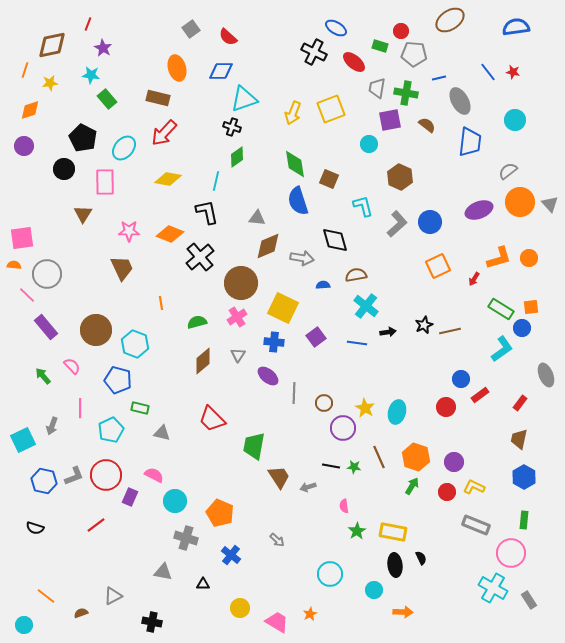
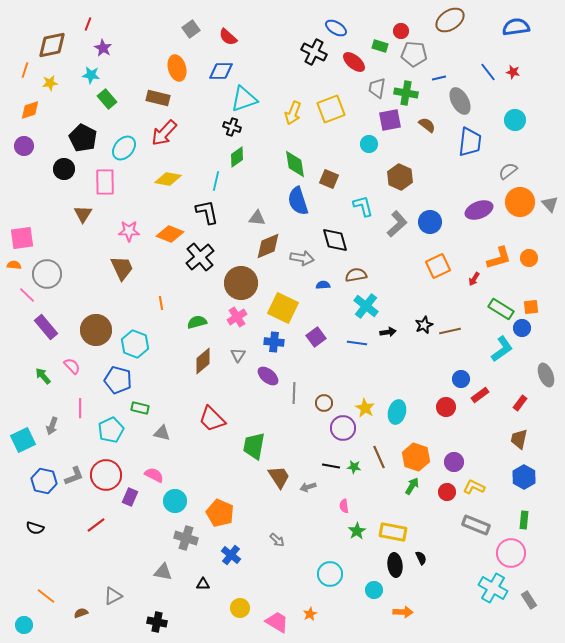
black cross at (152, 622): moved 5 px right
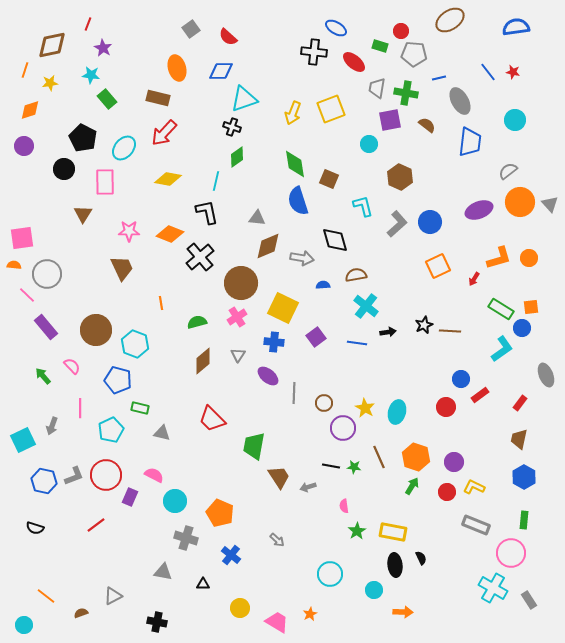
black cross at (314, 52): rotated 20 degrees counterclockwise
brown line at (450, 331): rotated 15 degrees clockwise
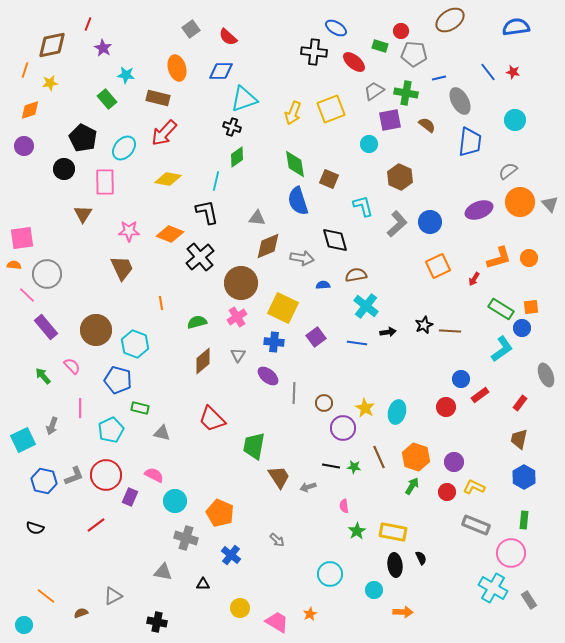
cyan star at (91, 75): moved 35 px right
gray trapezoid at (377, 88): moved 3 px left, 3 px down; rotated 45 degrees clockwise
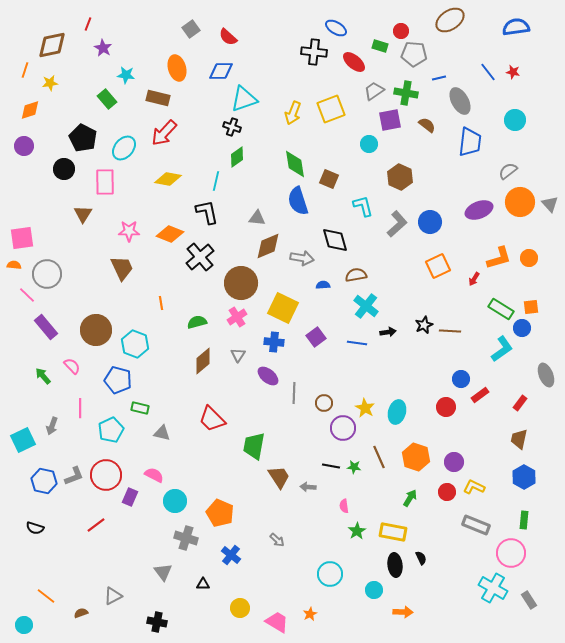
green arrow at (412, 486): moved 2 px left, 12 px down
gray arrow at (308, 487): rotated 21 degrees clockwise
gray triangle at (163, 572): rotated 42 degrees clockwise
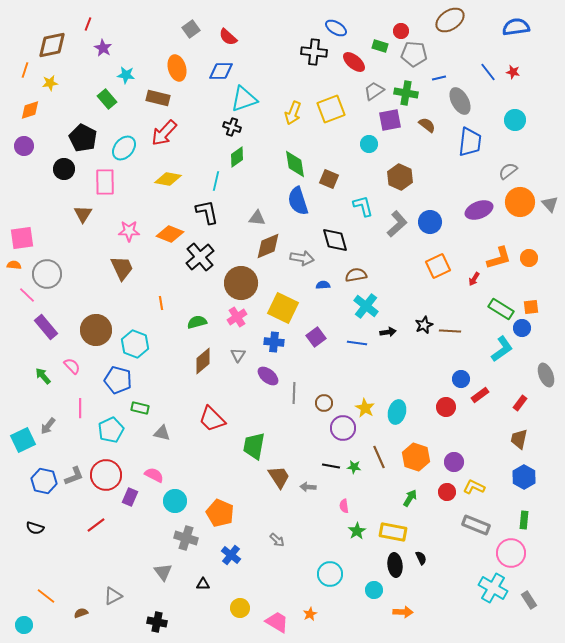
gray arrow at (52, 426): moved 4 px left; rotated 18 degrees clockwise
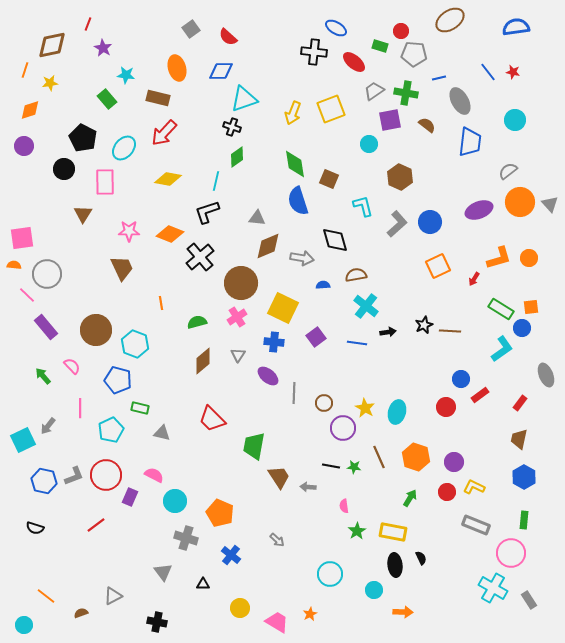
black L-shape at (207, 212): rotated 96 degrees counterclockwise
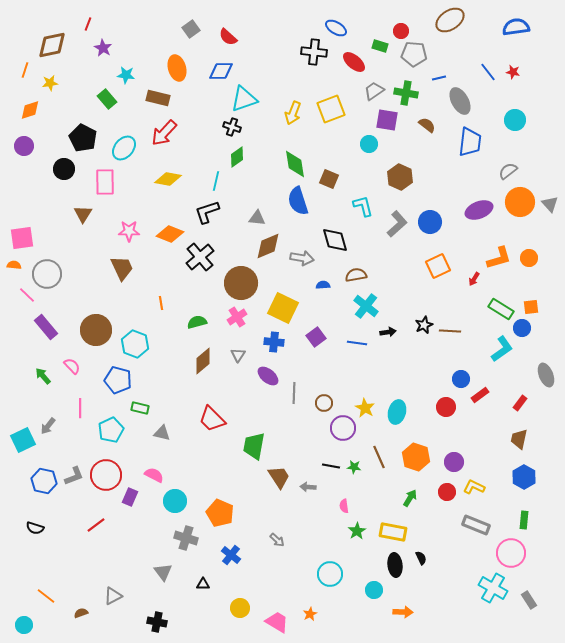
purple square at (390, 120): moved 3 px left; rotated 20 degrees clockwise
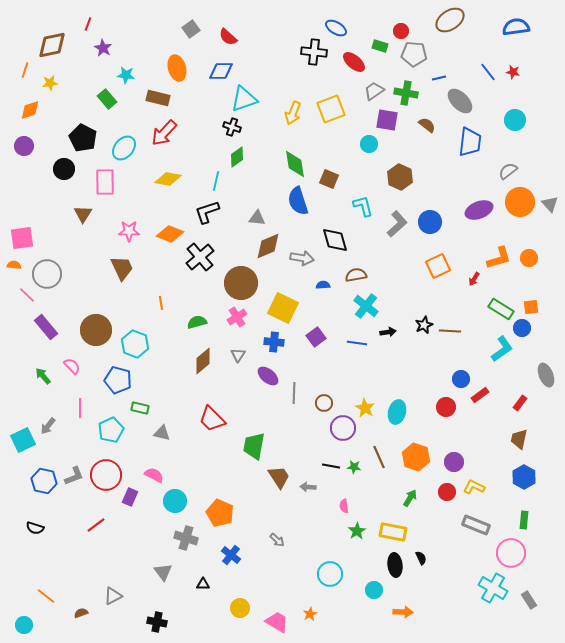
gray ellipse at (460, 101): rotated 16 degrees counterclockwise
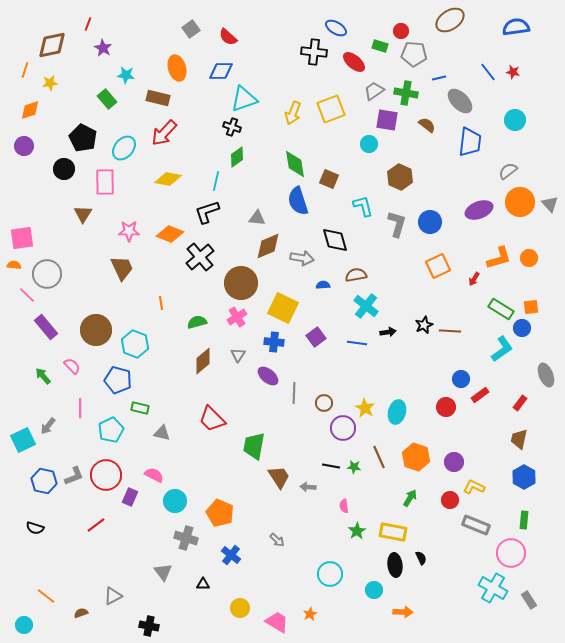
gray L-shape at (397, 224): rotated 32 degrees counterclockwise
red circle at (447, 492): moved 3 px right, 8 px down
black cross at (157, 622): moved 8 px left, 4 px down
